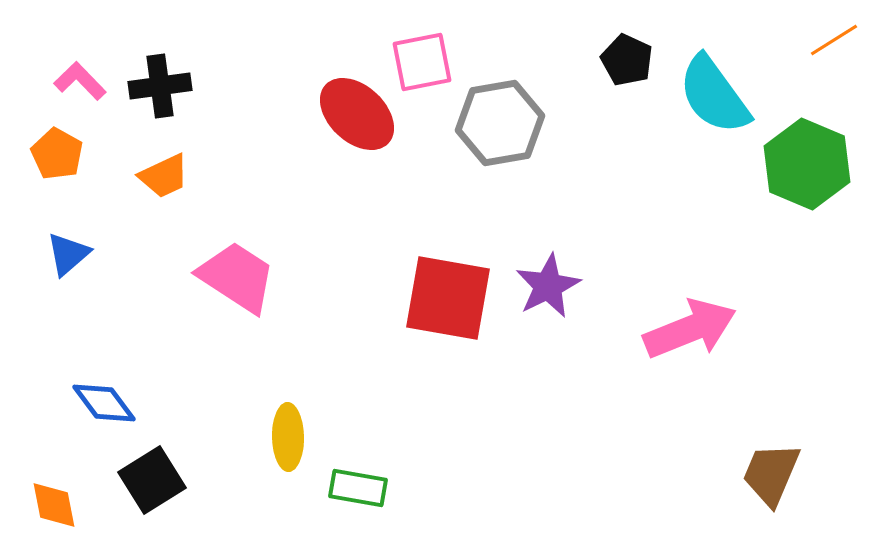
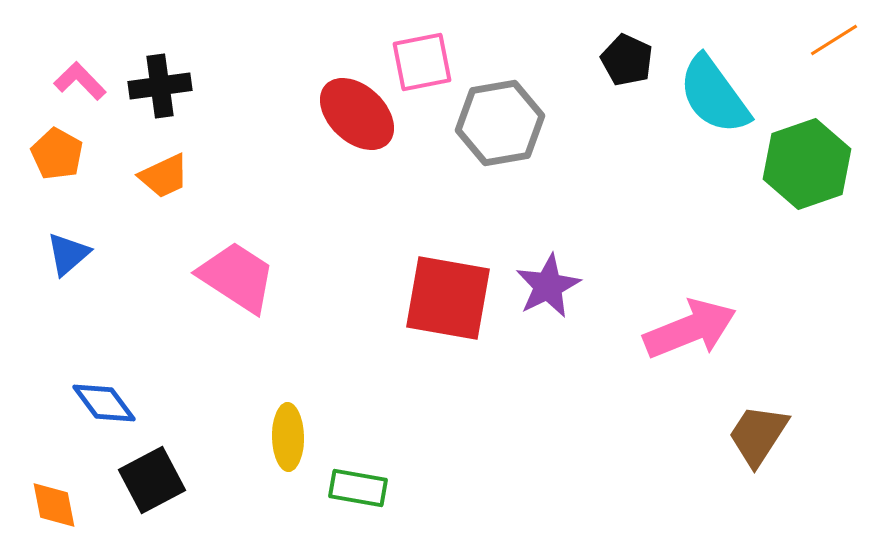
green hexagon: rotated 18 degrees clockwise
brown trapezoid: moved 13 px left, 39 px up; rotated 10 degrees clockwise
black square: rotated 4 degrees clockwise
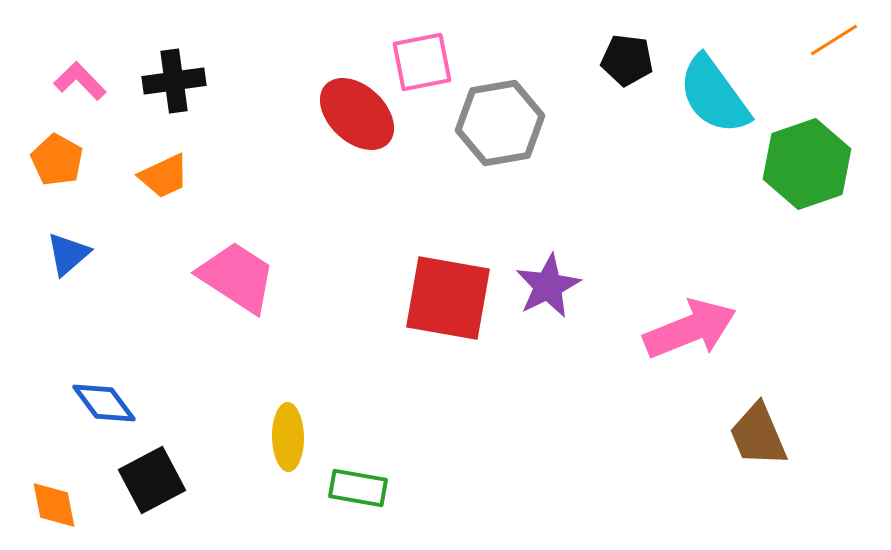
black pentagon: rotated 18 degrees counterclockwise
black cross: moved 14 px right, 5 px up
orange pentagon: moved 6 px down
brown trapezoid: rotated 56 degrees counterclockwise
